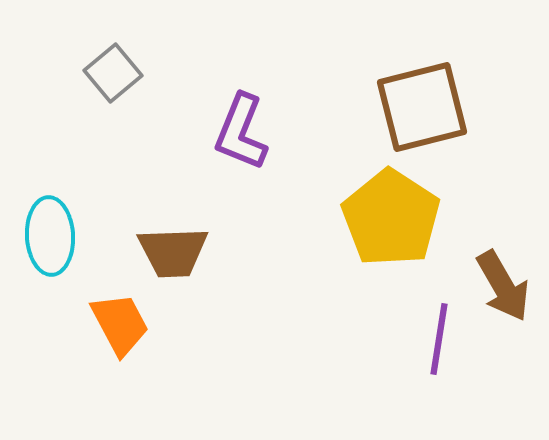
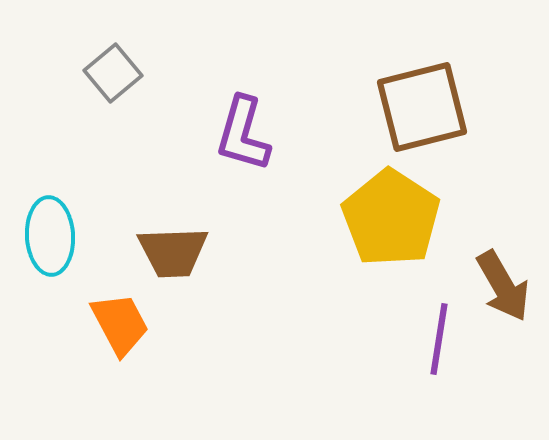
purple L-shape: moved 2 px right, 2 px down; rotated 6 degrees counterclockwise
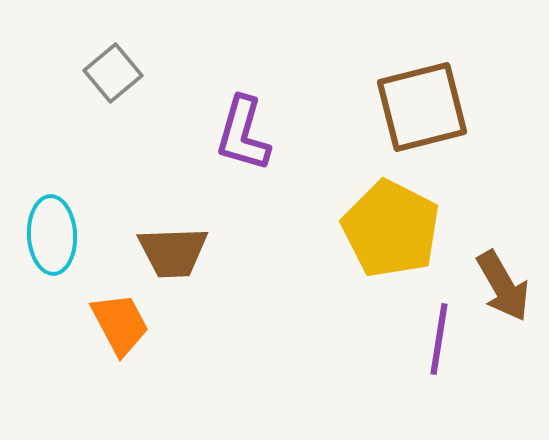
yellow pentagon: moved 11 px down; rotated 6 degrees counterclockwise
cyan ellipse: moved 2 px right, 1 px up
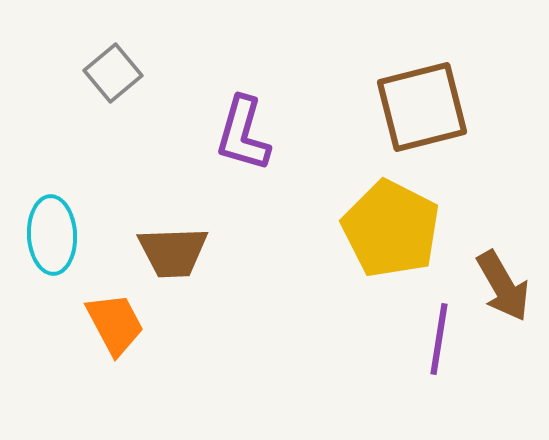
orange trapezoid: moved 5 px left
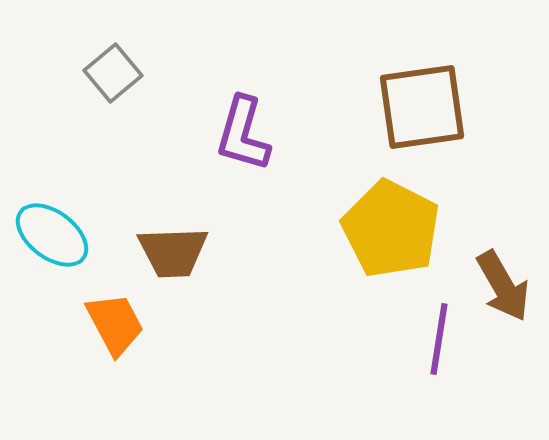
brown square: rotated 6 degrees clockwise
cyan ellipse: rotated 50 degrees counterclockwise
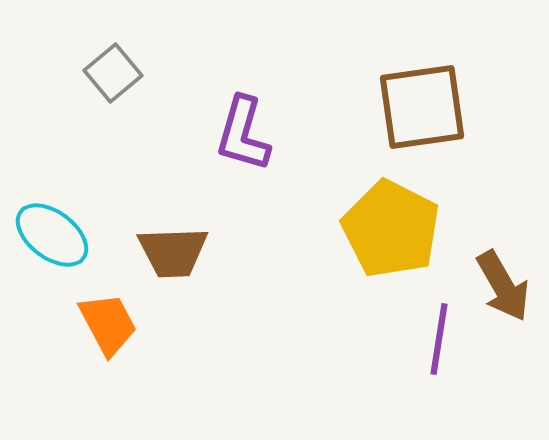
orange trapezoid: moved 7 px left
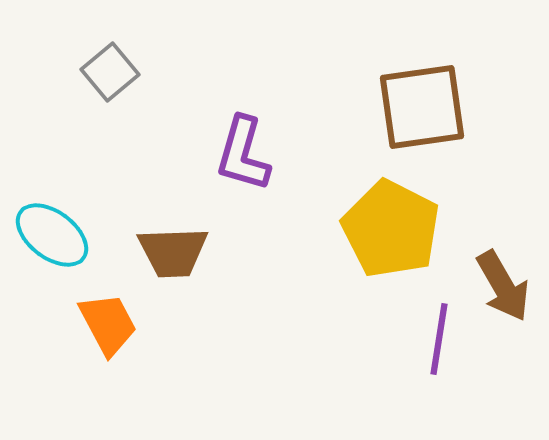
gray square: moved 3 px left, 1 px up
purple L-shape: moved 20 px down
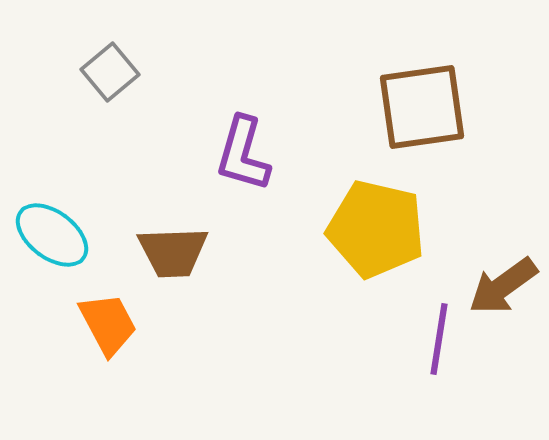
yellow pentagon: moved 15 px left; rotated 14 degrees counterclockwise
brown arrow: rotated 84 degrees clockwise
